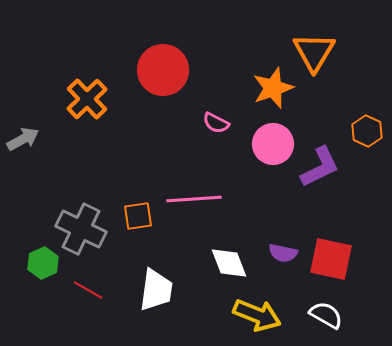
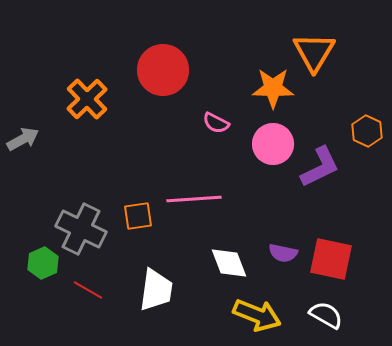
orange star: rotated 21 degrees clockwise
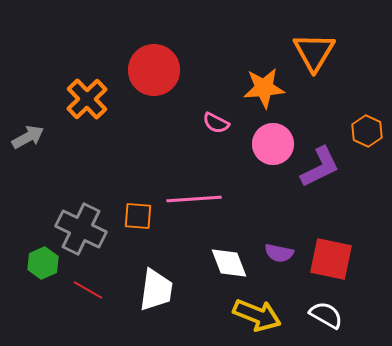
red circle: moved 9 px left
orange star: moved 9 px left; rotated 6 degrees counterclockwise
gray arrow: moved 5 px right, 2 px up
orange square: rotated 12 degrees clockwise
purple semicircle: moved 4 px left
